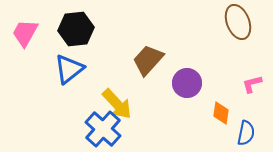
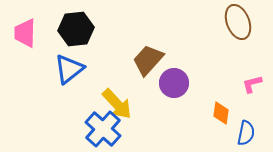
pink trapezoid: rotated 28 degrees counterclockwise
purple circle: moved 13 px left
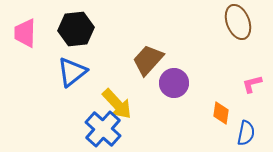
blue triangle: moved 3 px right, 3 px down
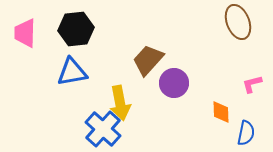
blue triangle: rotated 28 degrees clockwise
yellow arrow: moved 3 px right, 1 px up; rotated 32 degrees clockwise
orange diamond: moved 1 px up; rotated 10 degrees counterclockwise
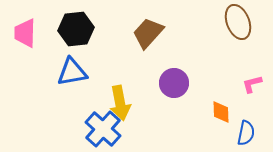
brown trapezoid: moved 27 px up
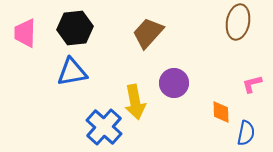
brown ellipse: rotated 32 degrees clockwise
black hexagon: moved 1 px left, 1 px up
yellow arrow: moved 15 px right, 1 px up
blue cross: moved 1 px right, 2 px up
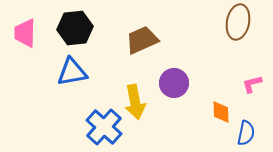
brown trapezoid: moved 6 px left, 7 px down; rotated 24 degrees clockwise
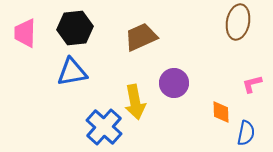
brown trapezoid: moved 1 px left, 3 px up
